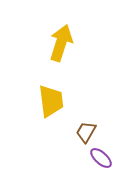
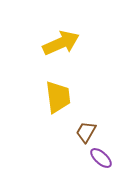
yellow arrow: rotated 48 degrees clockwise
yellow trapezoid: moved 7 px right, 4 px up
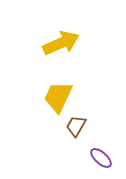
yellow trapezoid: rotated 148 degrees counterclockwise
brown trapezoid: moved 10 px left, 6 px up
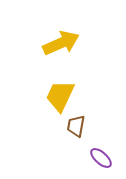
yellow trapezoid: moved 2 px right, 1 px up
brown trapezoid: rotated 20 degrees counterclockwise
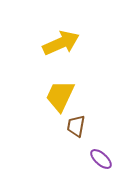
purple ellipse: moved 1 px down
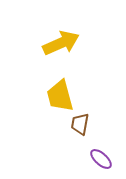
yellow trapezoid: rotated 40 degrees counterclockwise
brown trapezoid: moved 4 px right, 2 px up
